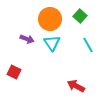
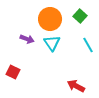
red square: moved 1 px left
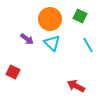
green square: rotated 16 degrees counterclockwise
purple arrow: rotated 16 degrees clockwise
cyan triangle: rotated 12 degrees counterclockwise
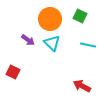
purple arrow: moved 1 px right, 1 px down
cyan line: rotated 49 degrees counterclockwise
red arrow: moved 6 px right
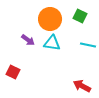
cyan triangle: rotated 36 degrees counterclockwise
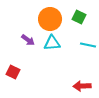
green square: moved 1 px left, 1 px down
cyan triangle: rotated 12 degrees counterclockwise
red arrow: rotated 30 degrees counterclockwise
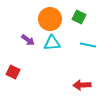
red arrow: moved 1 px up
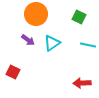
orange circle: moved 14 px left, 5 px up
cyan triangle: rotated 30 degrees counterclockwise
red arrow: moved 2 px up
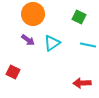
orange circle: moved 3 px left
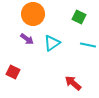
purple arrow: moved 1 px left, 1 px up
red arrow: moved 9 px left; rotated 42 degrees clockwise
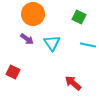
cyan triangle: rotated 30 degrees counterclockwise
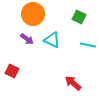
cyan triangle: moved 3 px up; rotated 30 degrees counterclockwise
red square: moved 1 px left, 1 px up
